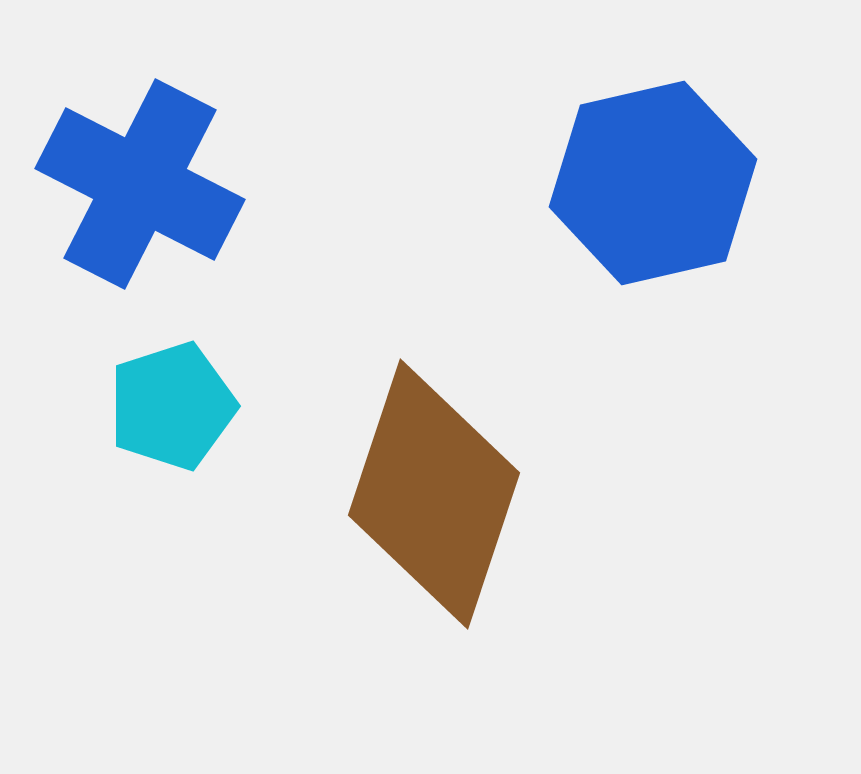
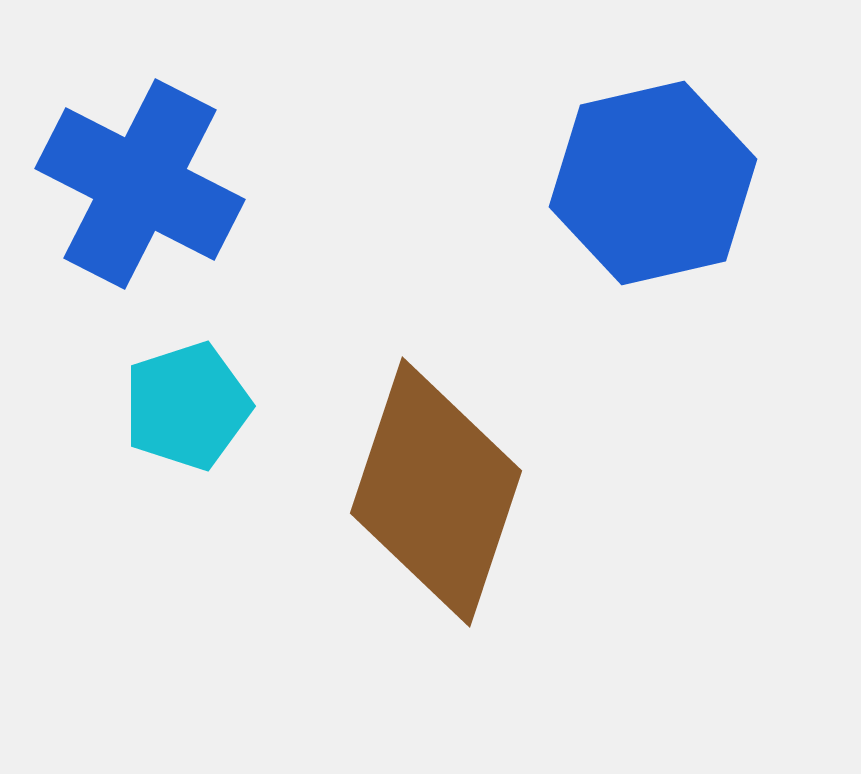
cyan pentagon: moved 15 px right
brown diamond: moved 2 px right, 2 px up
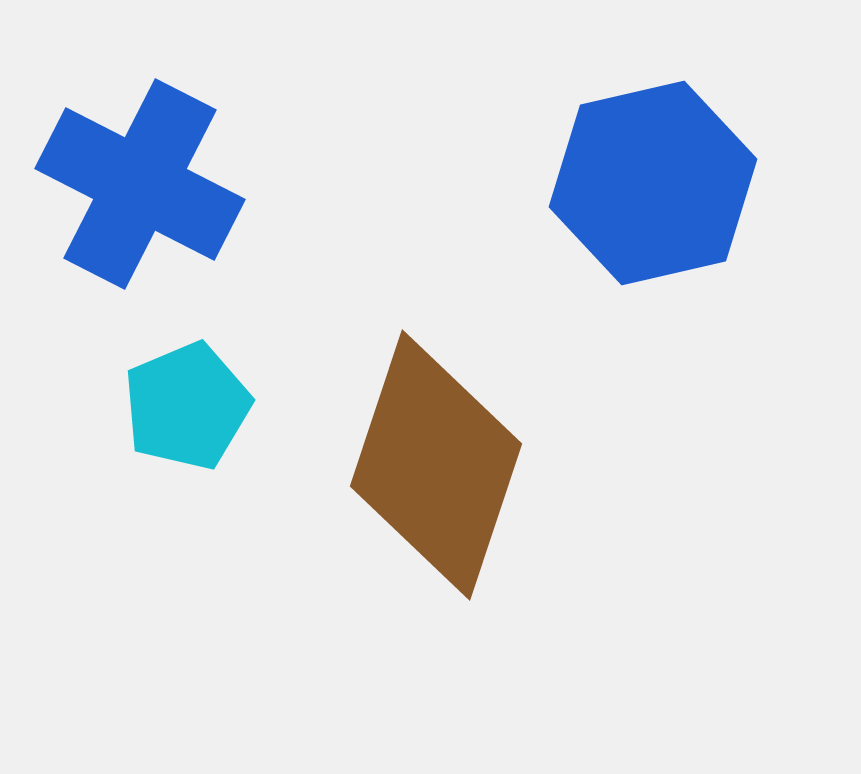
cyan pentagon: rotated 5 degrees counterclockwise
brown diamond: moved 27 px up
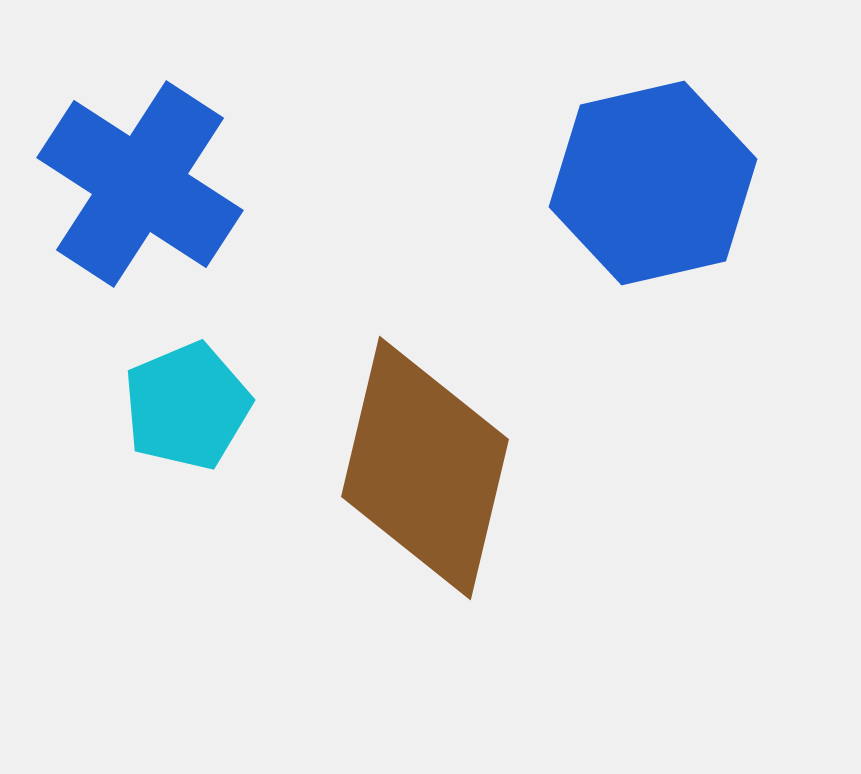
blue cross: rotated 6 degrees clockwise
brown diamond: moved 11 px left, 3 px down; rotated 5 degrees counterclockwise
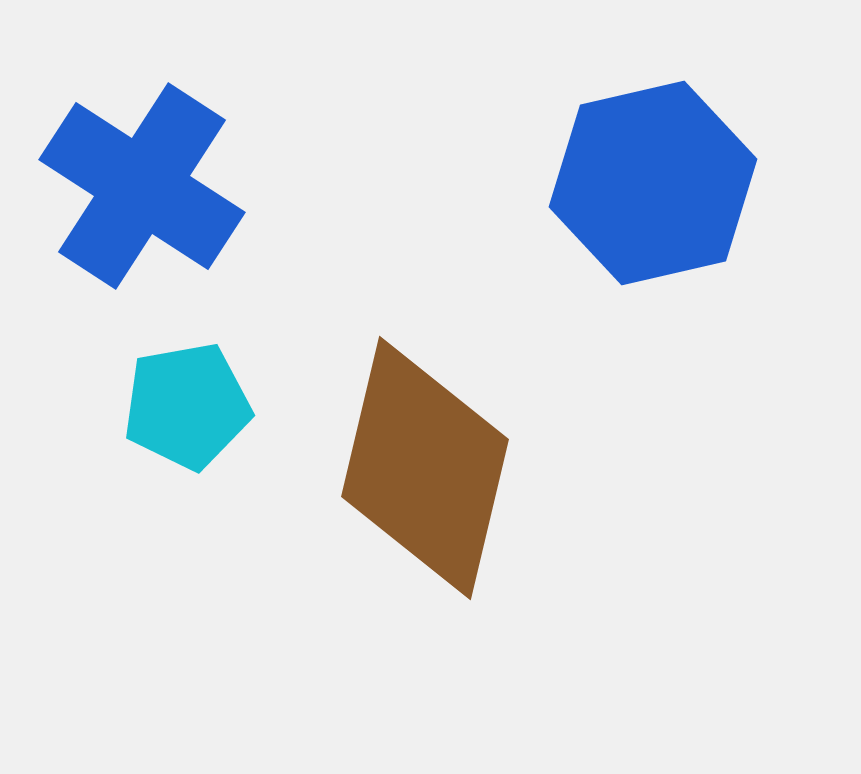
blue cross: moved 2 px right, 2 px down
cyan pentagon: rotated 13 degrees clockwise
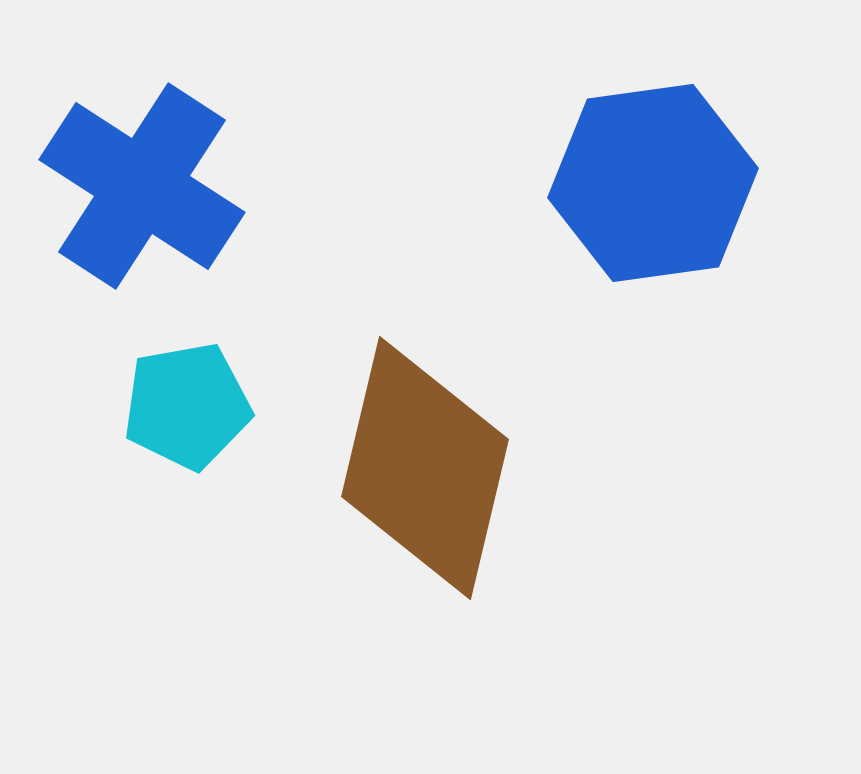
blue hexagon: rotated 5 degrees clockwise
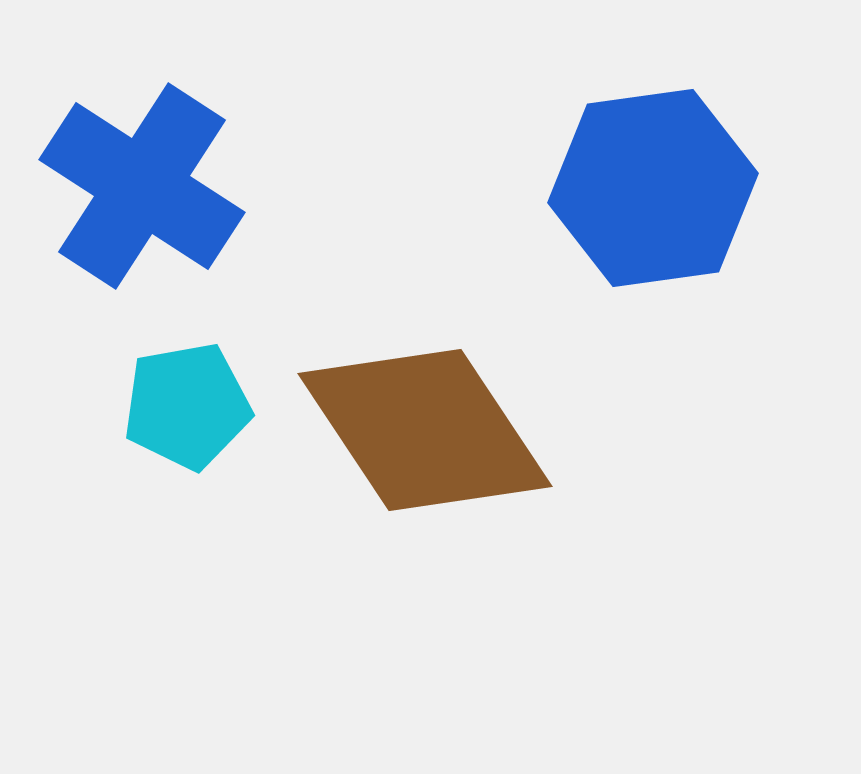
blue hexagon: moved 5 px down
brown diamond: moved 38 px up; rotated 47 degrees counterclockwise
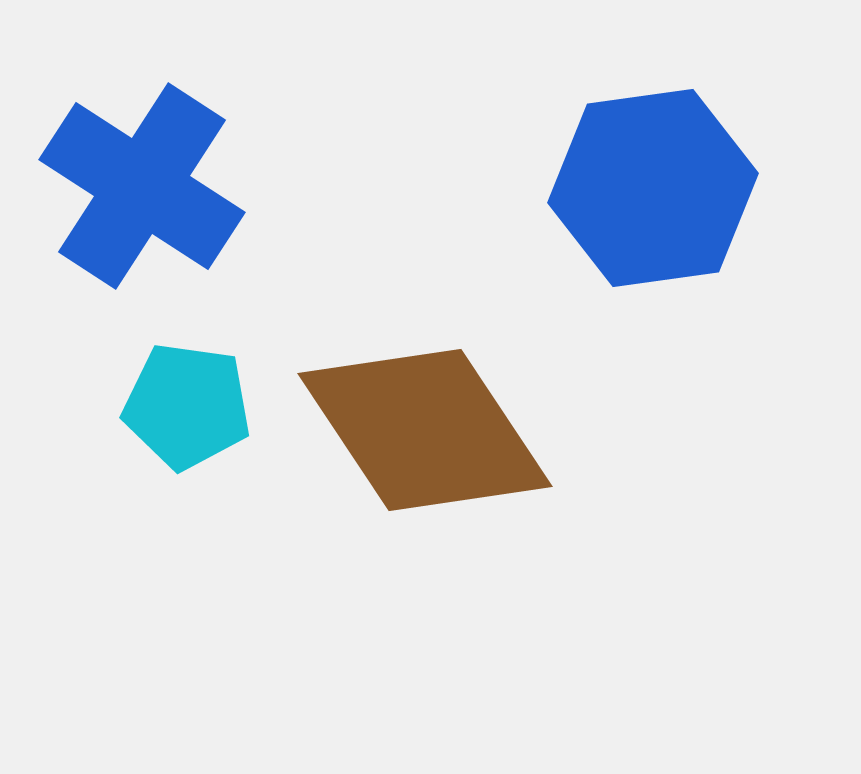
cyan pentagon: rotated 18 degrees clockwise
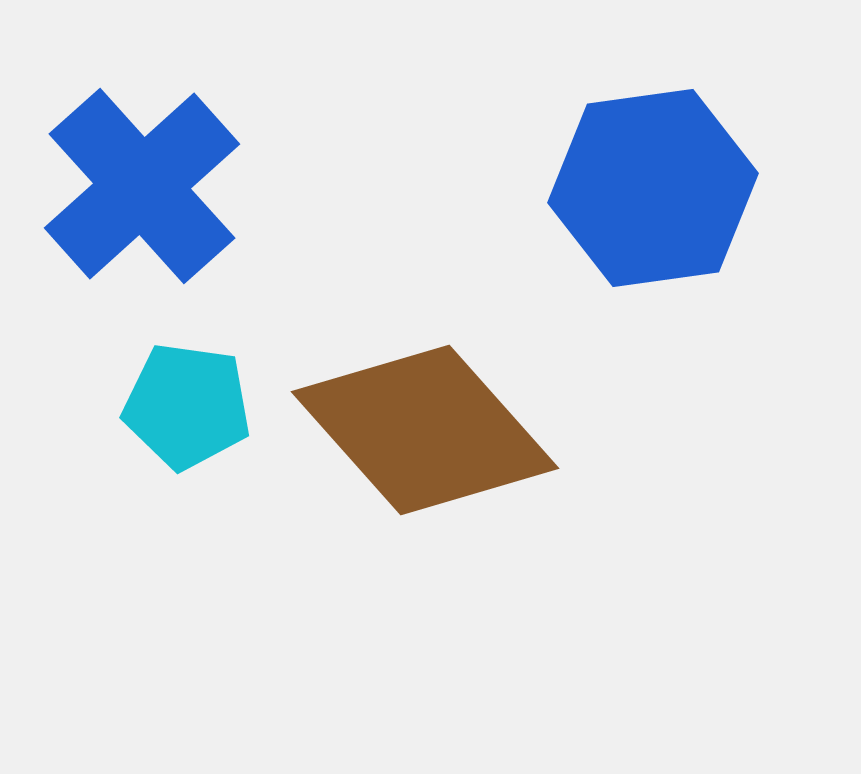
blue cross: rotated 15 degrees clockwise
brown diamond: rotated 8 degrees counterclockwise
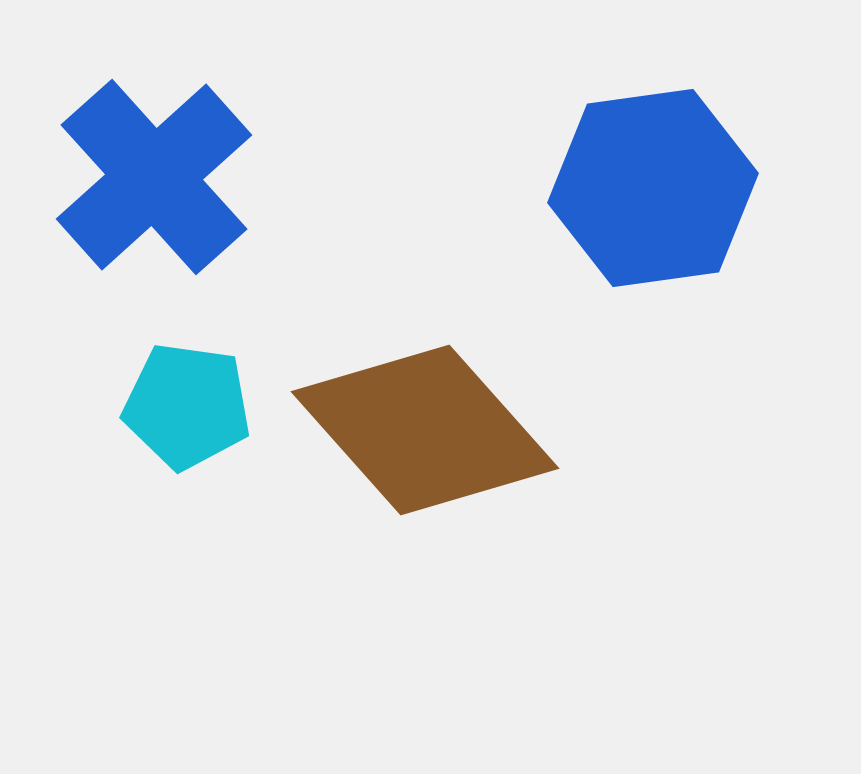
blue cross: moved 12 px right, 9 px up
